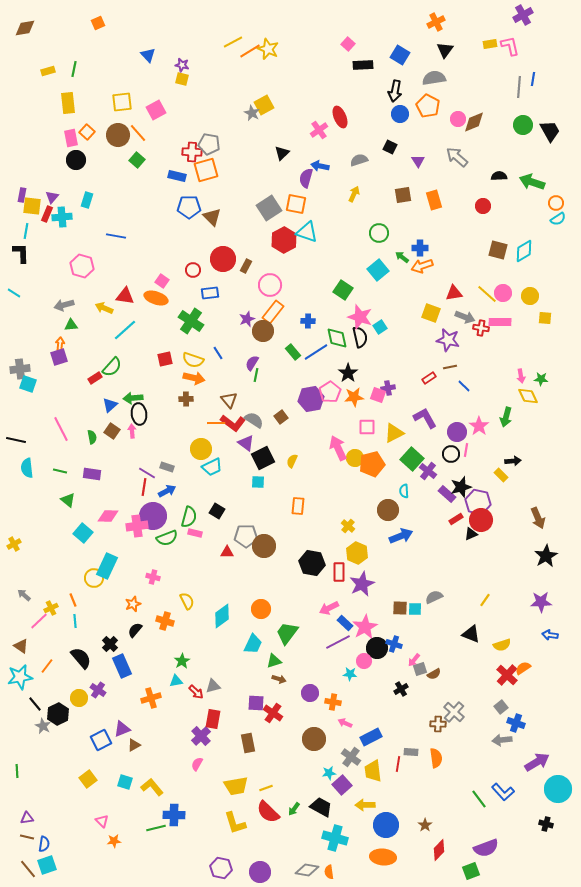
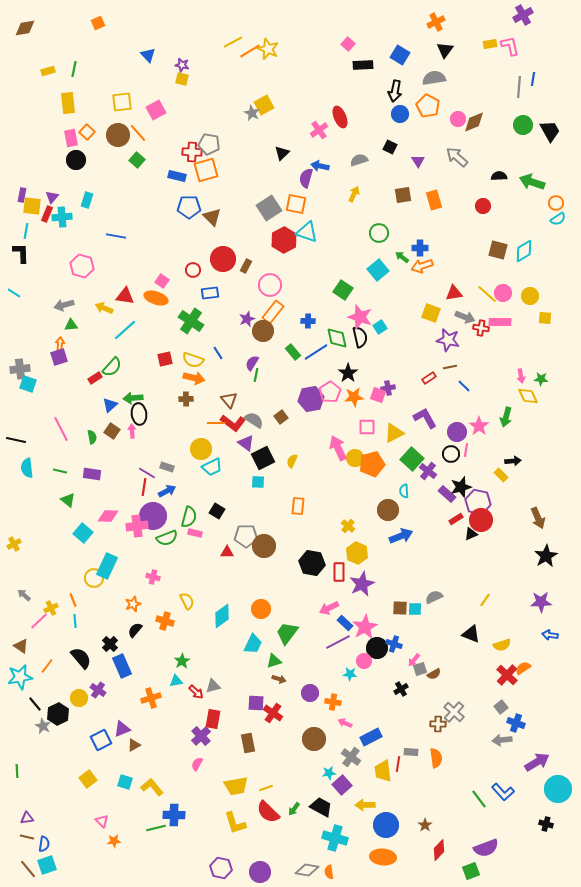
yellow trapezoid at (373, 771): moved 10 px right
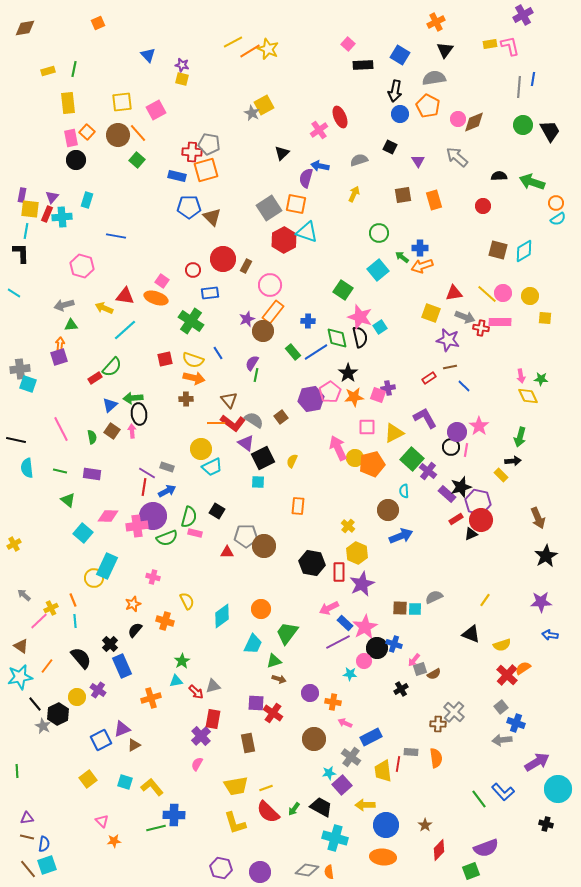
yellow square at (32, 206): moved 2 px left, 3 px down
green arrow at (506, 417): moved 14 px right, 20 px down
black circle at (451, 454): moved 7 px up
yellow circle at (79, 698): moved 2 px left, 1 px up
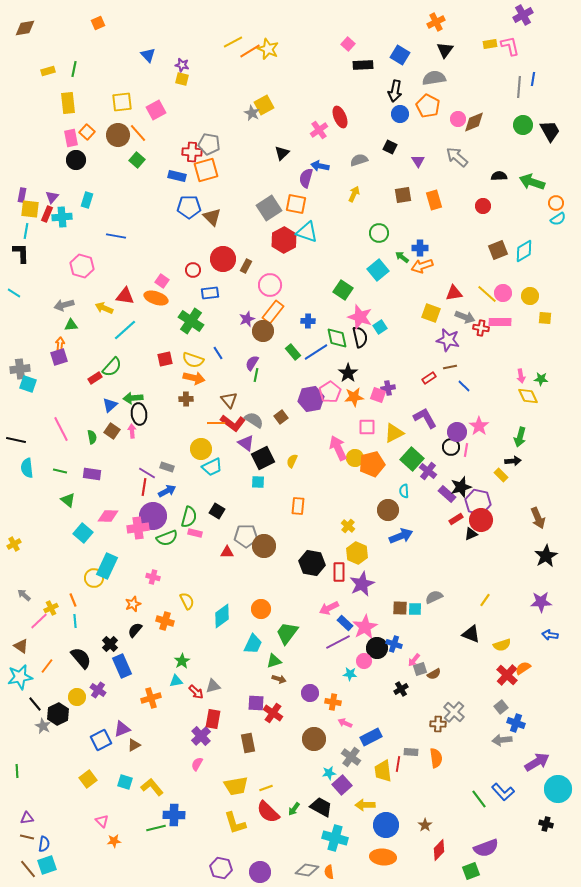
brown square at (498, 250): rotated 36 degrees counterclockwise
pink cross at (137, 526): moved 1 px right, 2 px down
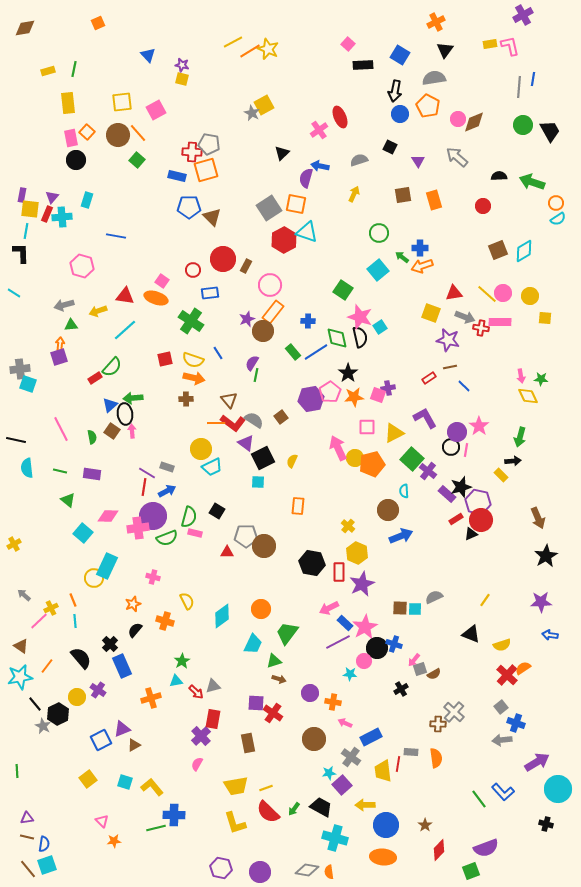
yellow arrow at (104, 308): moved 6 px left, 3 px down; rotated 42 degrees counterclockwise
black ellipse at (139, 414): moved 14 px left
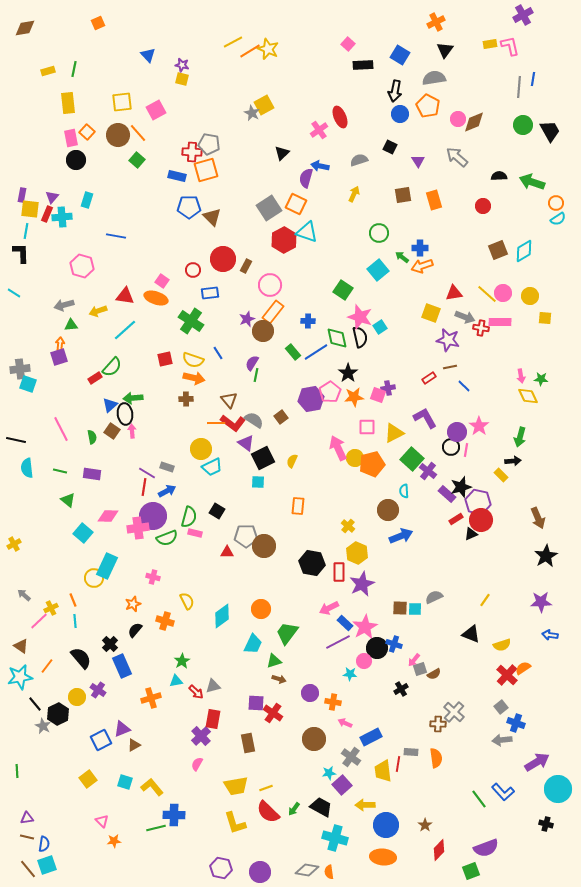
orange square at (296, 204): rotated 15 degrees clockwise
